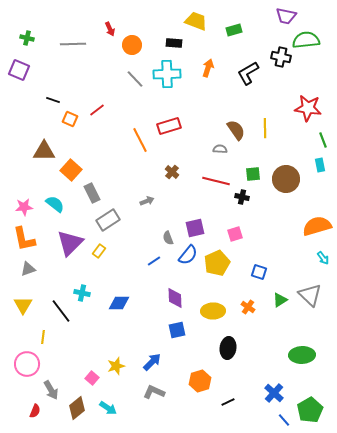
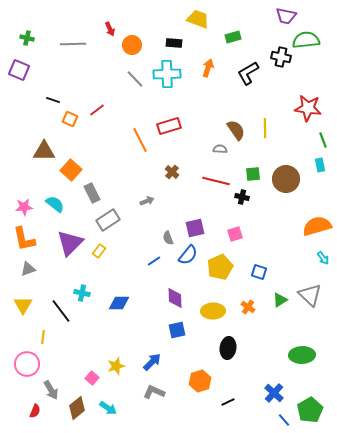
yellow trapezoid at (196, 21): moved 2 px right, 2 px up
green rectangle at (234, 30): moved 1 px left, 7 px down
yellow pentagon at (217, 263): moved 3 px right, 4 px down
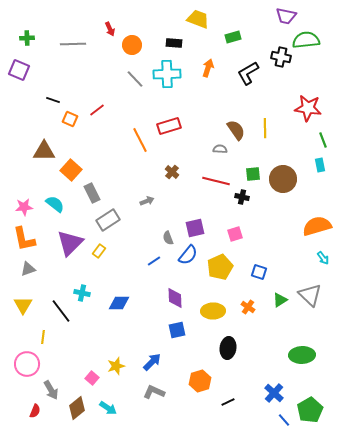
green cross at (27, 38): rotated 16 degrees counterclockwise
brown circle at (286, 179): moved 3 px left
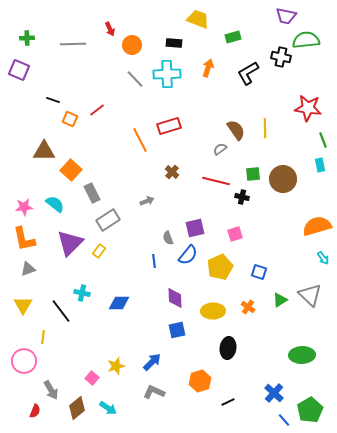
gray semicircle at (220, 149): rotated 40 degrees counterclockwise
blue line at (154, 261): rotated 64 degrees counterclockwise
pink circle at (27, 364): moved 3 px left, 3 px up
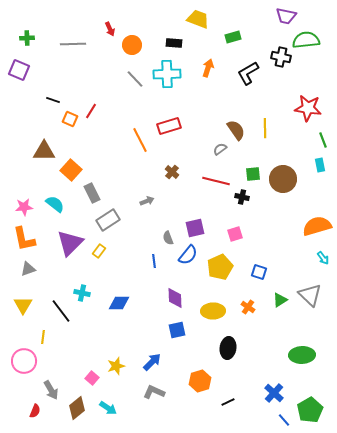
red line at (97, 110): moved 6 px left, 1 px down; rotated 21 degrees counterclockwise
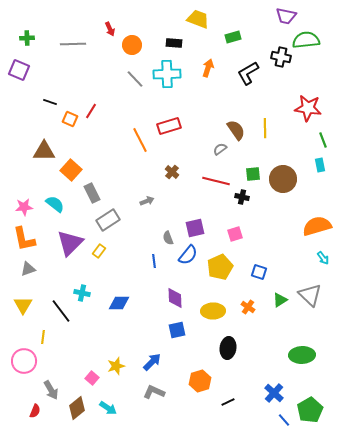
black line at (53, 100): moved 3 px left, 2 px down
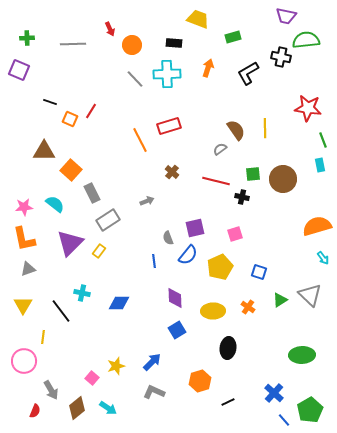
blue square at (177, 330): rotated 18 degrees counterclockwise
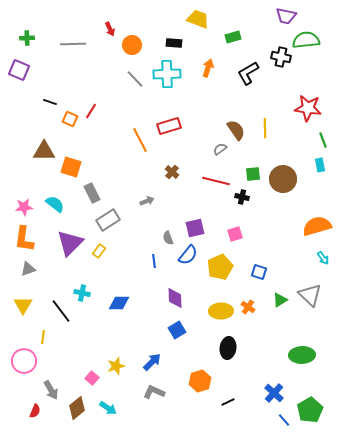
orange square at (71, 170): moved 3 px up; rotated 25 degrees counterclockwise
orange L-shape at (24, 239): rotated 20 degrees clockwise
yellow ellipse at (213, 311): moved 8 px right
